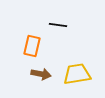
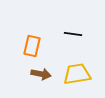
black line: moved 15 px right, 9 px down
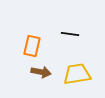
black line: moved 3 px left
brown arrow: moved 2 px up
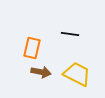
orange rectangle: moved 2 px down
yellow trapezoid: rotated 36 degrees clockwise
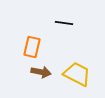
black line: moved 6 px left, 11 px up
orange rectangle: moved 1 px up
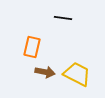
black line: moved 1 px left, 5 px up
brown arrow: moved 4 px right
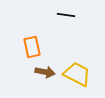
black line: moved 3 px right, 3 px up
orange rectangle: rotated 25 degrees counterclockwise
